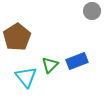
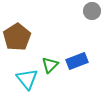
cyan triangle: moved 1 px right, 2 px down
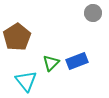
gray circle: moved 1 px right, 2 px down
green triangle: moved 1 px right, 2 px up
cyan triangle: moved 1 px left, 2 px down
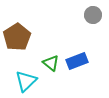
gray circle: moved 2 px down
green triangle: rotated 36 degrees counterclockwise
cyan triangle: rotated 25 degrees clockwise
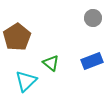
gray circle: moved 3 px down
blue rectangle: moved 15 px right
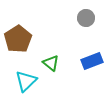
gray circle: moved 7 px left
brown pentagon: moved 1 px right, 2 px down
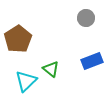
green triangle: moved 6 px down
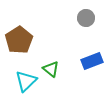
brown pentagon: moved 1 px right, 1 px down
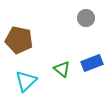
brown pentagon: rotated 28 degrees counterclockwise
blue rectangle: moved 2 px down
green triangle: moved 11 px right
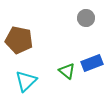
green triangle: moved 5 px right, 2 px down
